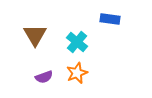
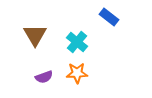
blue rectangle: moved 1 px left, 2 px up; rotated 30 degrees clockwise
orange star: rotated 20 degrees clockwise
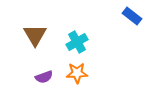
blue rectangle: moved 23 px right, 1 px up
cyan cross: rotated 20 degrees clockwise
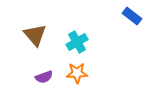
brown triangle: rotated 10 degrees counterclockwise
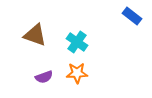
brown triangle: rotated 30 degrees counterclockwise
cyan cross: rotated 25 degrees counterclockwise
